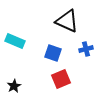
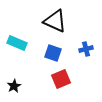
black triangle: moved 12 px left
cyan rectangle: moved 2 px right, 2 px down
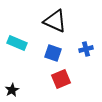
black star: moved 2 px left, 4 px down
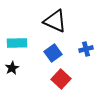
cyan rectangle: rotated 24 degrees counterclockwise
blue square: rotated 36 degrees clockwise
red square: rotated 24 degrees counterclockwise
black star: moved 22 px up
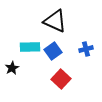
cyan rectangle: moved 13 px right, 4 px down
blue square: moved 2 px up
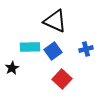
red square: moved 1 px right
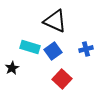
cyan rectangle: rotated 18 degrees clockwise
